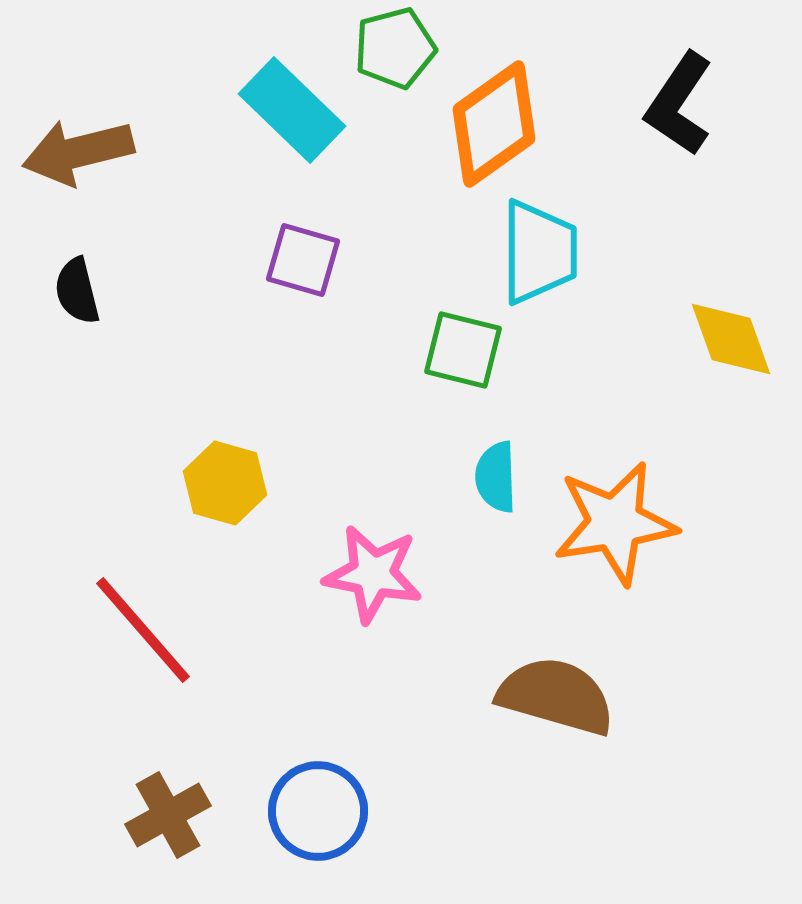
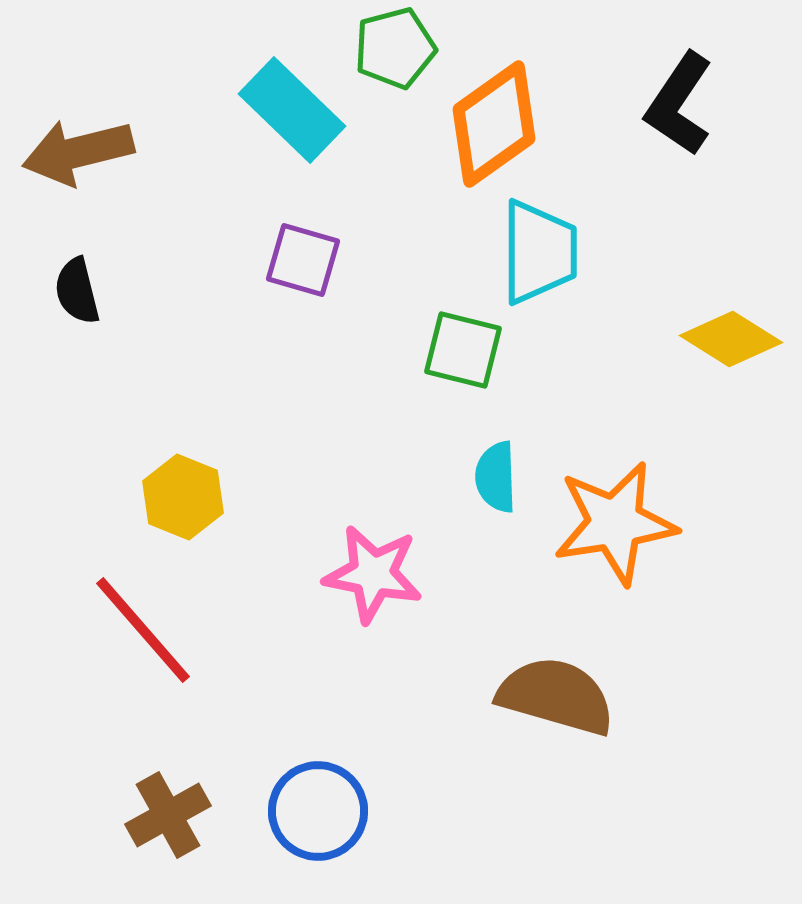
yellow diamond: rotated 38 degrees counterclockwise
yellow hexagon: moved 42 px left, 14 px down; rotated 6 degrees clockwise
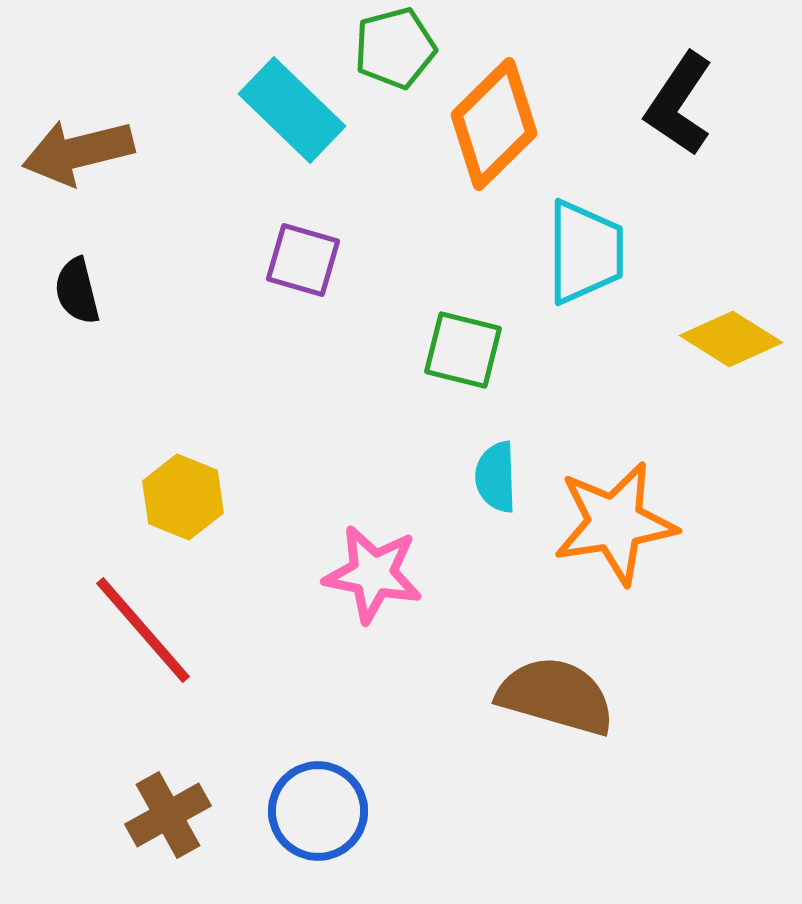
orange diamond: rotated 9 degrees counterclockwise
cyan trapezoid: moved 46 px right
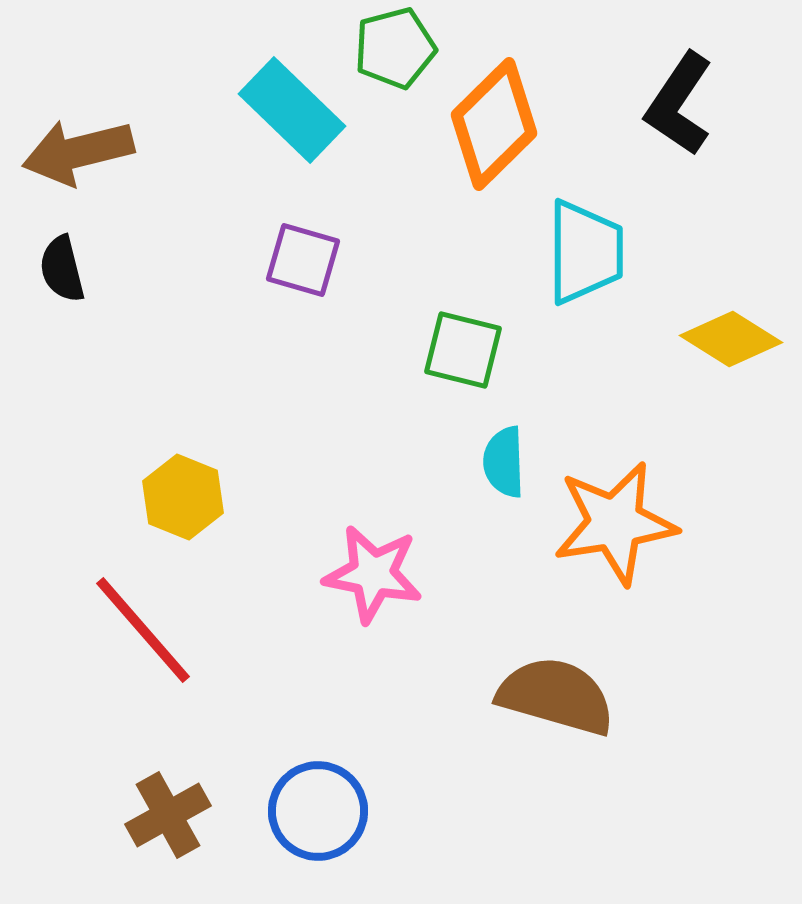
black semicircle: moved 15 px left, 22 px up
cyan semicircle: moved 8 px right, 15 px up
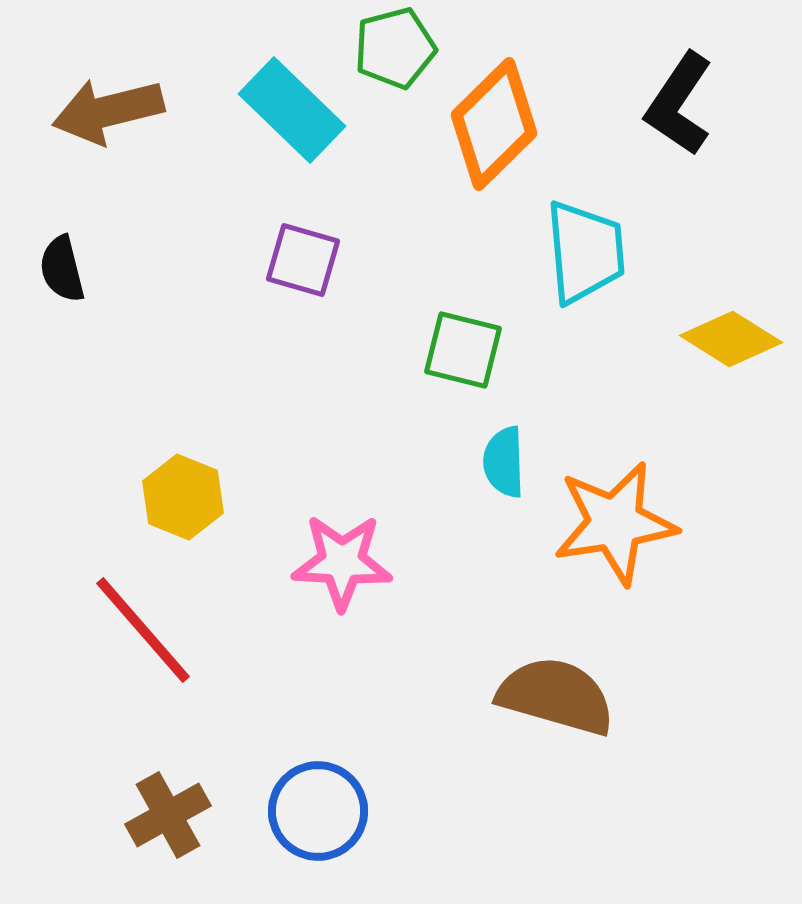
brown arrow: moved 30 px right, 41 px up
cyan trapezoid: rotated 5 degrees counterclockwise
pink star: moved 31 px left, 12 px up; rotated 8 degrees counterclockwise
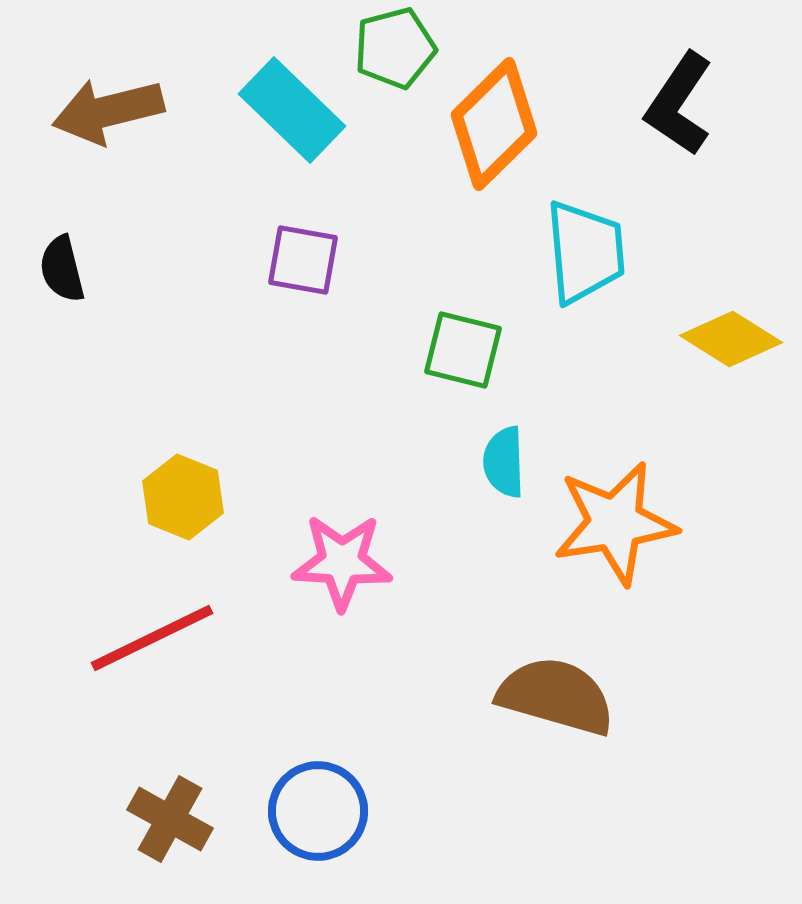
purple square: rotated 6 degrees counterclockwise
red line: moved 9 px right, 8 px down; rotated 75 degrees counterclockwise
brown cross: moved 2 px right, 4 px down; rotated 32 degrees counterclockwise
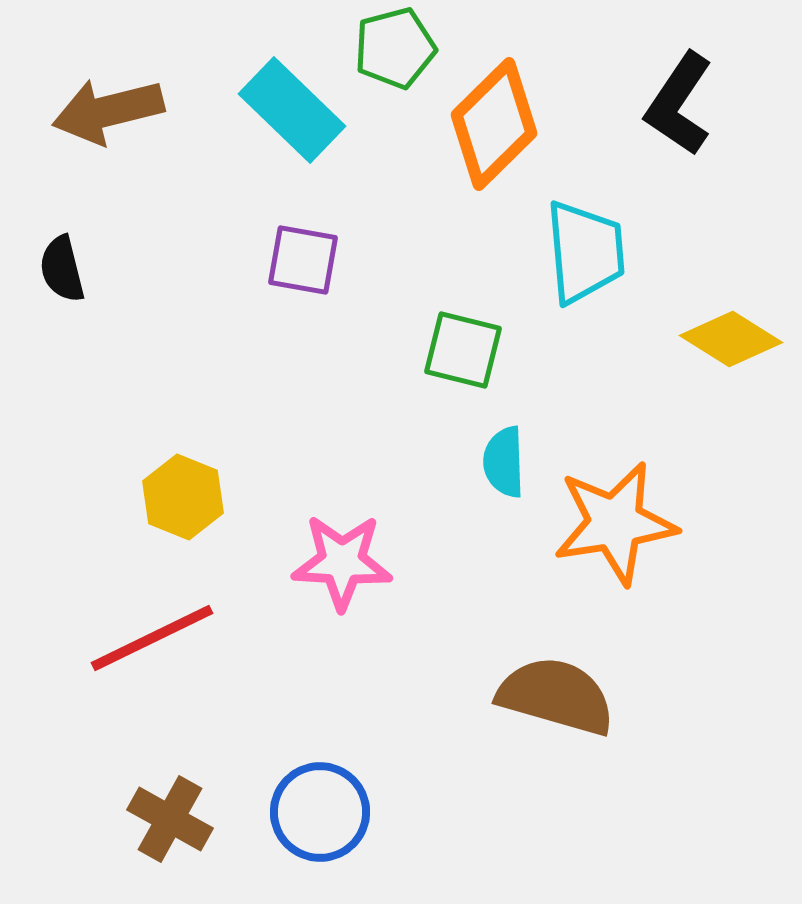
blue circle: moved 2 px right, 1 px down
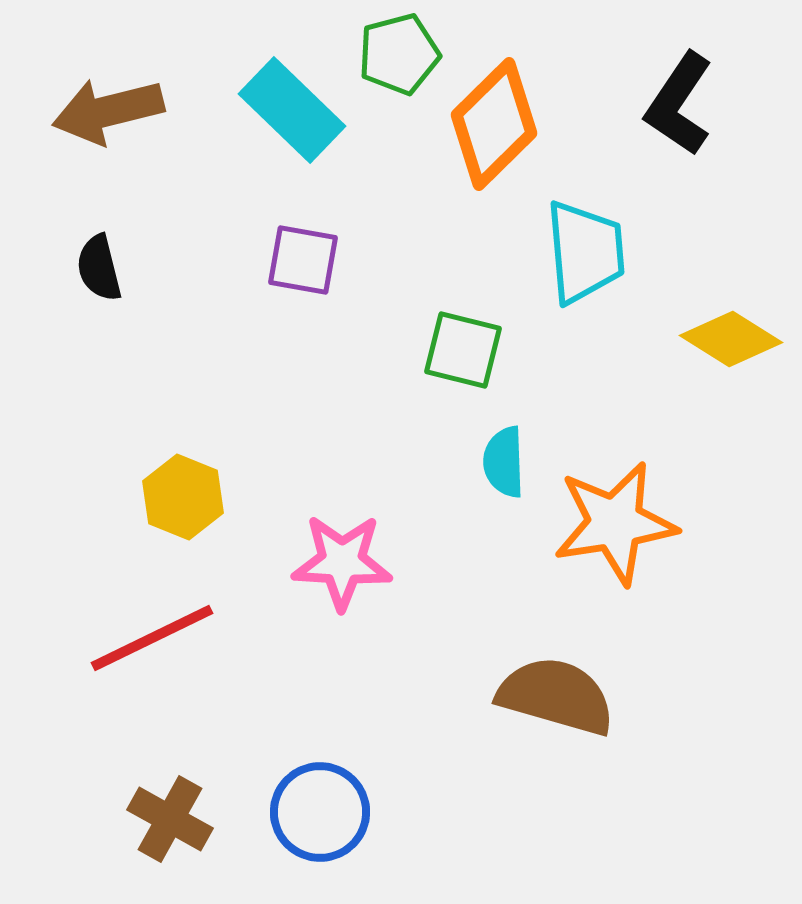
green pentagon: moved 4 px right, 6 px down
black semicircle: moved 37 px right, 1 px up
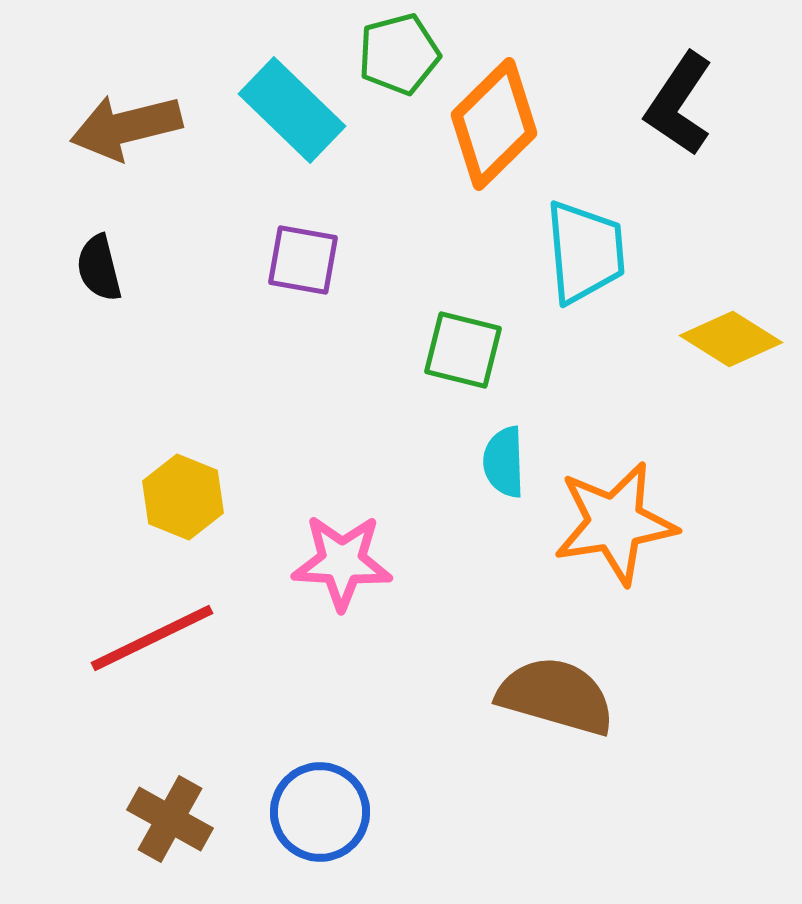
brown arrow: moved 18 px right, 16 px down
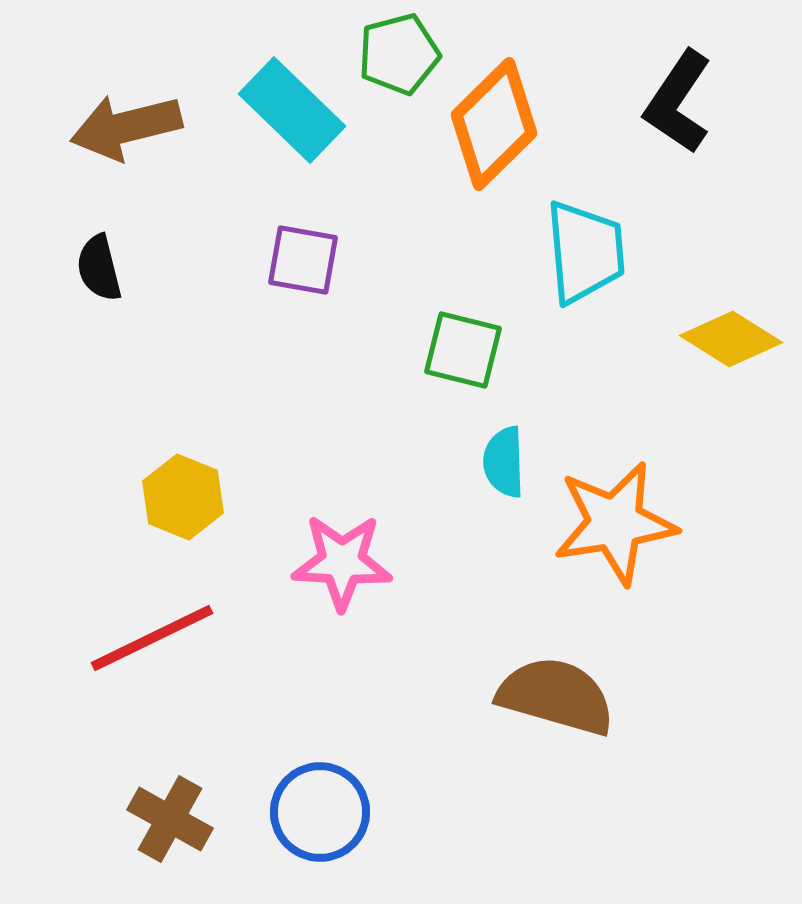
black L-shape: moved 1 px left, 2 px up
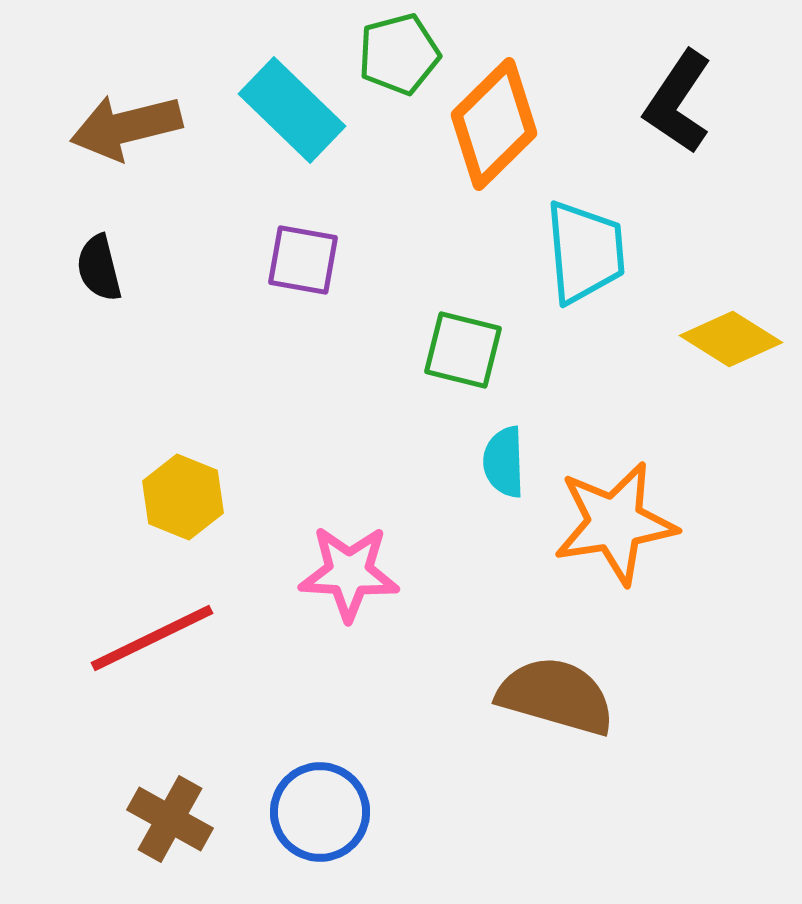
pink star: moved 7 px right, 11 px down
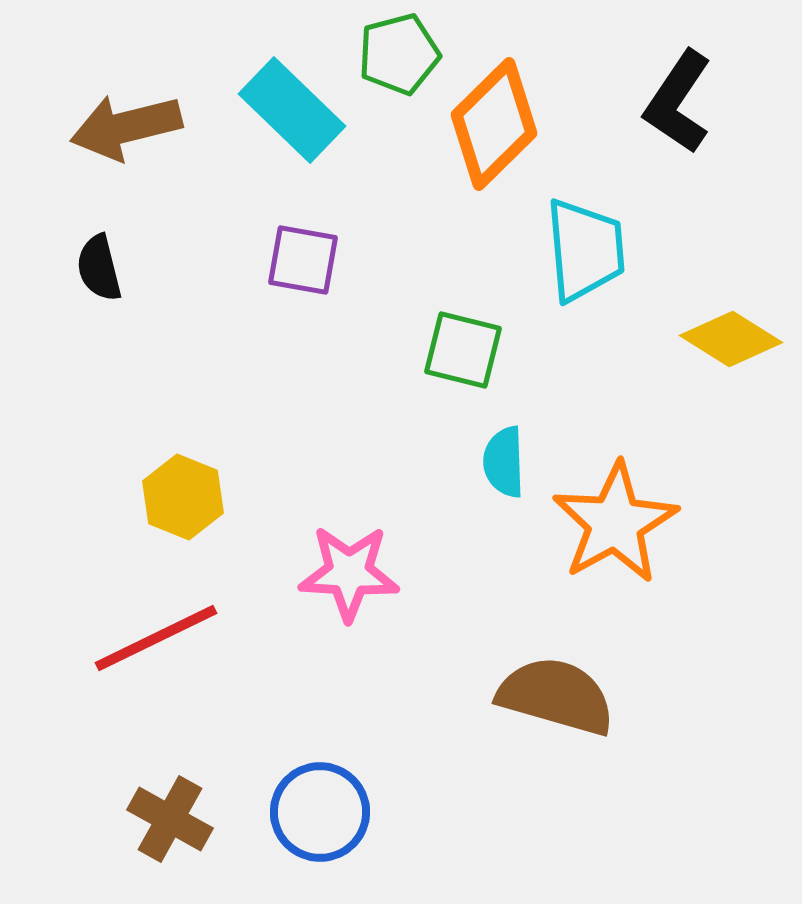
cyan trapezoid: moved 2 px up
orange star: rotated 20 degrees counterclockwise
red line: moved 4 px right
